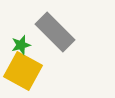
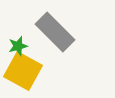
green star: moved 3 px left, 1 px down
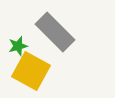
yellow square: moved 8 px right
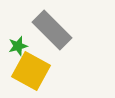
gray rectangle: moved 3 px left, 2 px up
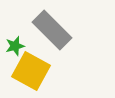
green star: moved 3 px left
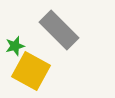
gray rectangle: moved 7 px right
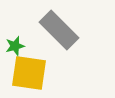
yellow square: moved 2 px left, 2 px down; rotated 21 degrees counterclockwise
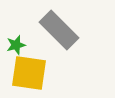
green star: moved 1 px right, 1 px up
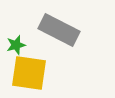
gray rectangle: rotated 18 degrees counterclockwise
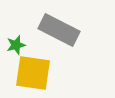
yellow square: moved 4 px right
